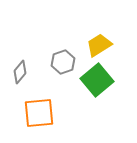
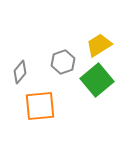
orange square: moved 1 px right, 7 px up
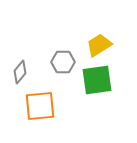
gray hexagon: rotated 20 degrees clockwise
green square: rotated 32 degrees clockwise
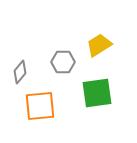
green square: moved 13 px down
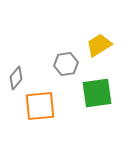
gray hexagon: moved 3 px right, 2 px down; rotated 10 degrees counterclockwise
gray diamond: moved 4 px left, 6 px down
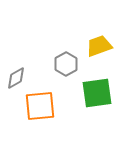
yellow trapezoid: moved 1 px down; rotated 12 degrees clockwise
gray hexagon: rotated 20 degrees counterclockwise
gray diamond: rotated 20 degrees clockwise
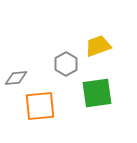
yellow trapezoid: moved 1 px left
gray diamond: rotated 25 degrees clockwise
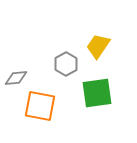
yellow trapezoid: rotated 36 degrees counterclockwise
orange square: rotated 16 degrees clockwise
